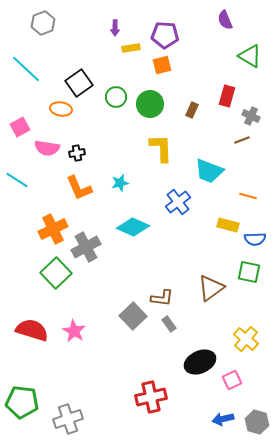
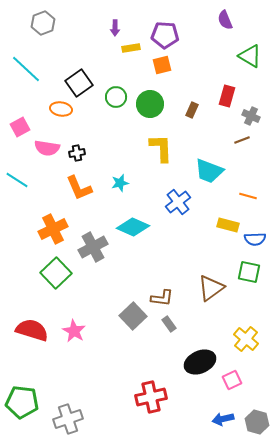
gray cross at (86, 247): moved 7 px right
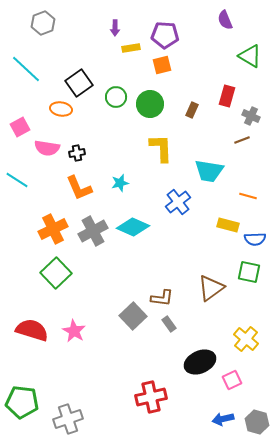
cyan trapezoid at (209, 171): rotated 12 degrees counterclockwise
gray cross at (93, 247): moved 16 px up
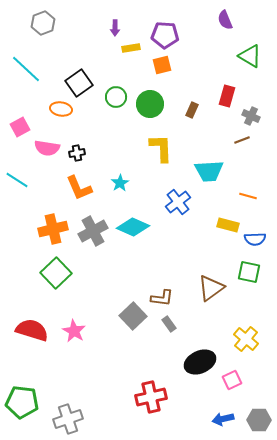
cyan trapezoid at (209, 171): rotated 12 degrees counterclockwise
cyan star at (120, 183): rotated 18 degrees counterclockwise
orange cross at (53, 229): rotated 12 degrees clockwise
gray hexagon at (257, 422): moved 2 px right, 2 px up; rotated 15 degrees counterclockwise
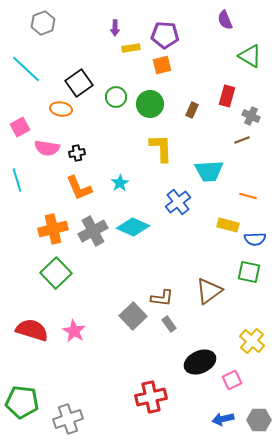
cyan line at (17, 180): rotated 40 degrees clockwise
brown triangle at (211, 288): moved 2 px left, 3 px down
yellow cross at (246, 339): moved 6 px right, 2 px down
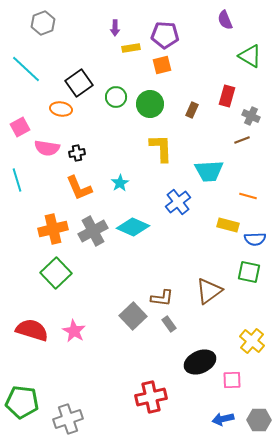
pink square at (232, 380): rotated 24 degrees clockwise
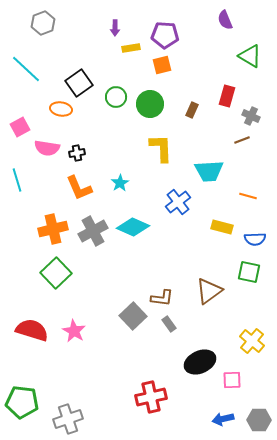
yellow rectangle at (228, 225): moved 6 px left, 2 px down
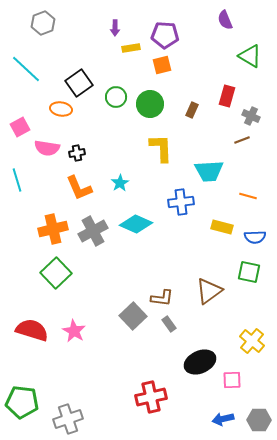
blue cross at (178, 202): moved 3 px right; rotated 30 degrees clockwise
cyan diamond at (133, 227): moved 3 px right, 3 px up
blue semicircle at (255, 239): moved 2 px up
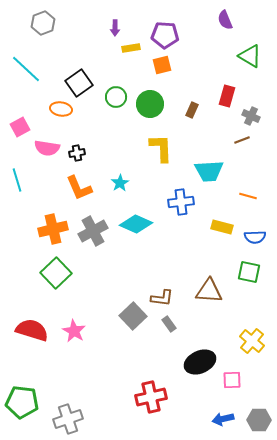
brown triangle at (209, 291): rotated 40 degrees clockwise
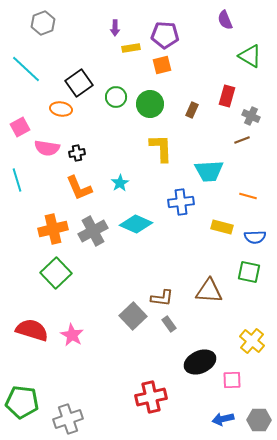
pink star at (74, 331): moved 2 px left, 4 px down
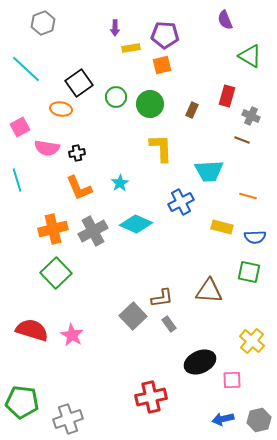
brown line at (242, 140): rotated 42 degrees clockwise
blue cross at (181, 202): rotated 20 degrees counterclockwise
brown L-shape at (162, 298): rotated 15 degrees counterclockwise
gray hexagon at (259, 420): rotated 15 degrees counterclockwise
